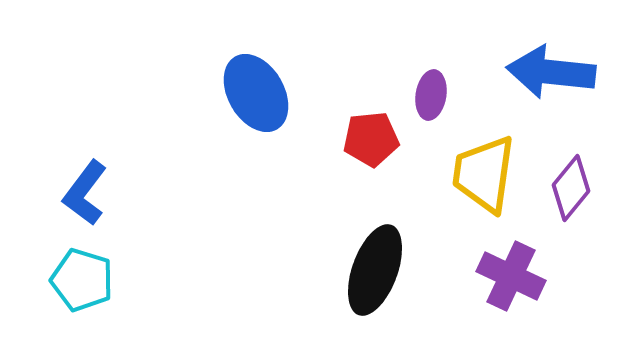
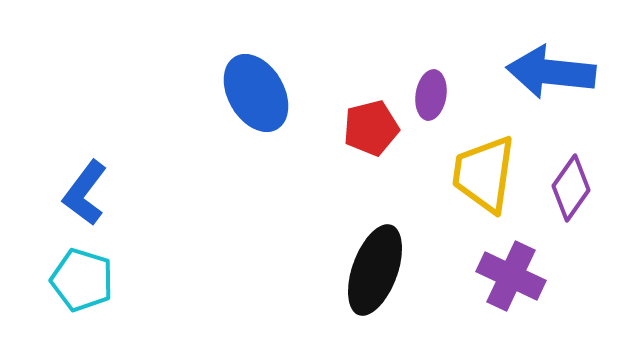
red pentagon: moved 11 px up; rotated 8 degrees counterclockwise
purple diamond: rotated 4 degrees counterclockwise
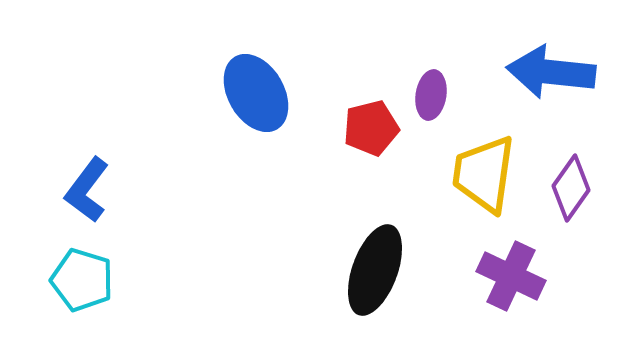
blue L-shape: moved 2 px right, 3 px up
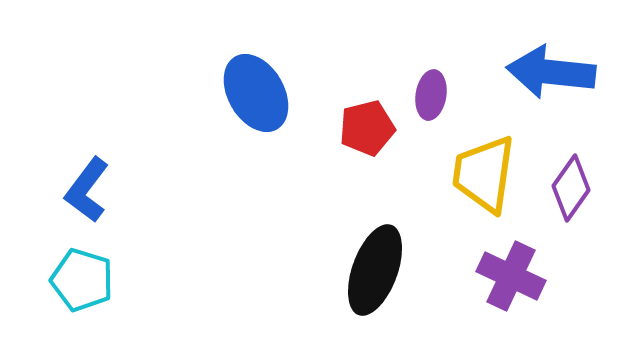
red pentagon: moved 4 px left
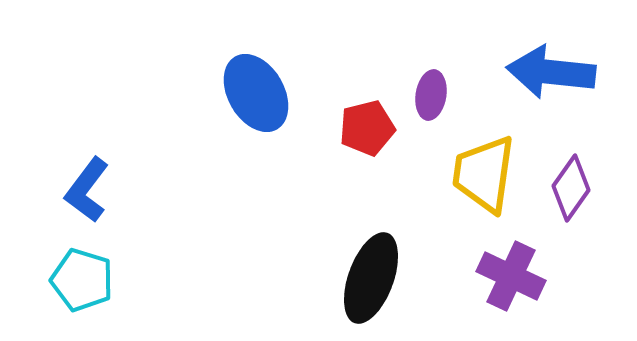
black ellipse: moved 4 px left, 8 px down
